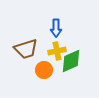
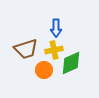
yellow cross: moved 3 px left, 1 px up
green diamond: moved 2 px down
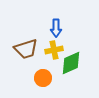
orange circle: moved 1 px left, 8 px down
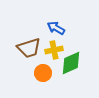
blue arrow: rotated 120 degrees clockwise
brown trapezoid: moved 3 px right, 1 px up
orange circle: moved 5 px up
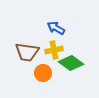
brown trapezoid: moved 2 px left, 4 px down; rotated 25 degrees clockwise
green diamond: rotated 60 degrees clockwise
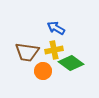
orange circle: moved 2 px up
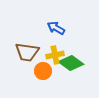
yellow cross: moved 1 px right, 5 px down
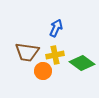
blue arrow: rotated 84 degrees clockwise
green diamond: moved 11 px right
